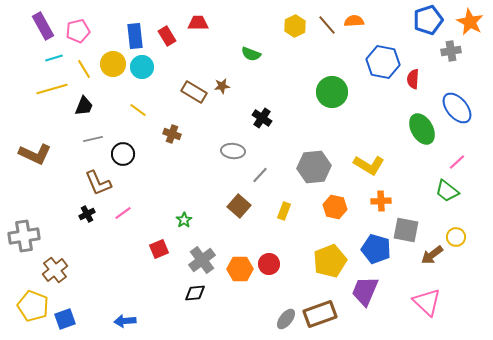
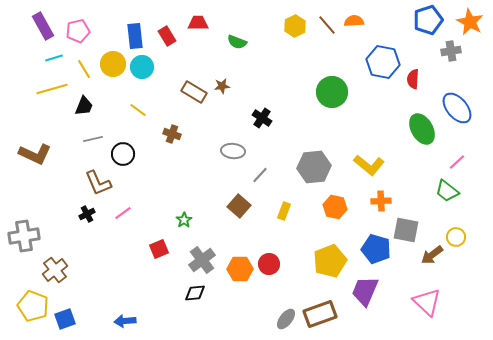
green semicircle at (251, 54): moved 14 px left, 12 px up
yellow L-shape at (369, 165): rotated 8 degrees clockwise
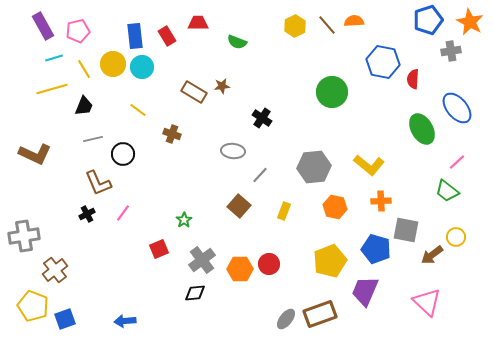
pink line at (123, 213): rotated 18 degrees counterclockwise
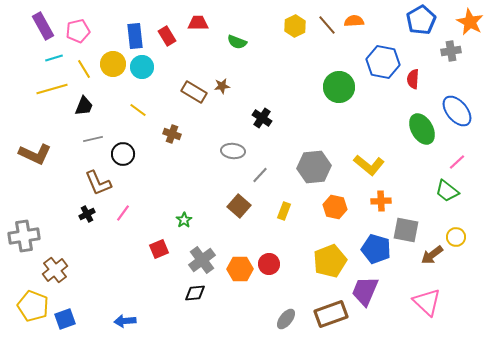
blue pentagon at (428, 20): moved 7 px left; rotated 12 degrees counterclockwise
green circle at (332, 92): moved 7 px right, 5 px up
blue ellipse at (457, 108): moved 3 px down
brown rectangle at (320, 314): moved 11 px right
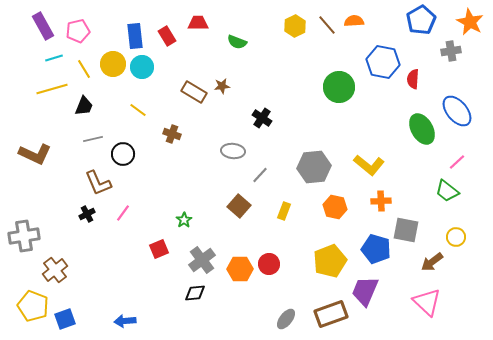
brown arrow at (432, 255): moved 7 px down
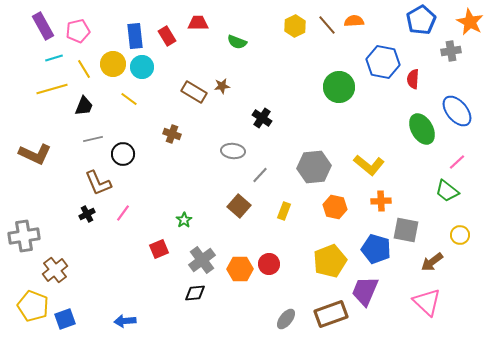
yellow line at (138, 110): moved 9 px left, 11 px up
yellow circle at (456, 237): moved 4 px right, 2 px up
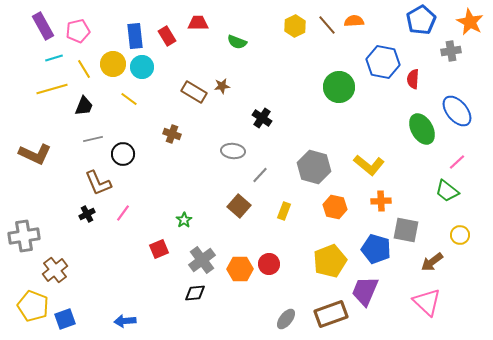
gray hexagon at (314, 167): rotated 20 degrees clockwise
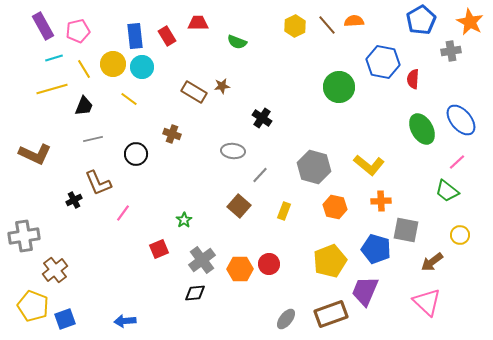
blue ellipse at (457, 111): moved 4 px right, 9 px down
black circle at (123, 154): moved 13 px right
black cross at (87, 214): moved 13 px left, 14 px up
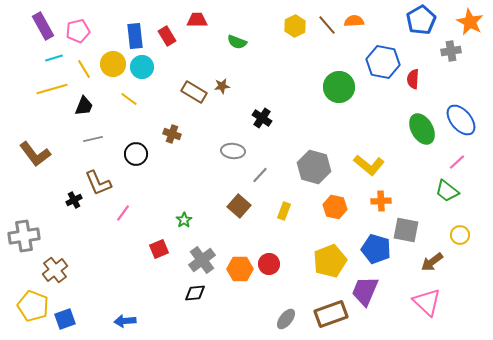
red trapezoid at (198, 23): moved 1 px left, 3 px up
brown L-shape at (35, 154): rotated 28 degrees clockwise
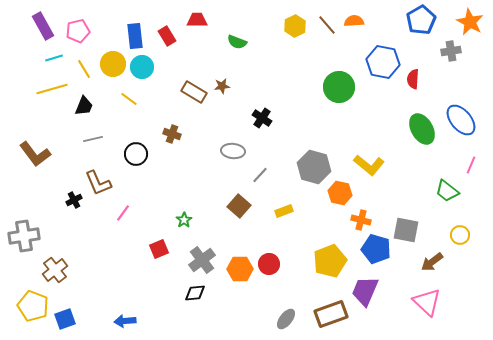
pink line at (457, 162): moved 14 px right, 3 px down; rotated 24 degrees counterclockwise
orange cross at (381, 201): moved 20 px left, 19 px down; rotated 18 degrees clockwise
orange hexagon at (335, 207): moved 5 px right, 14 px up
yellow rectangle at (284, 211): rotated 48 degrees clockwise
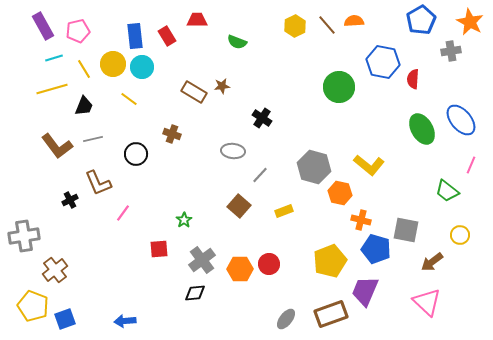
brown L-shape at (35, 154): moved 22 px right, 8 px up
black cross at (74, 200): moved 4 px left
red square at (159, 249): rotated 18 degrees clockwise
